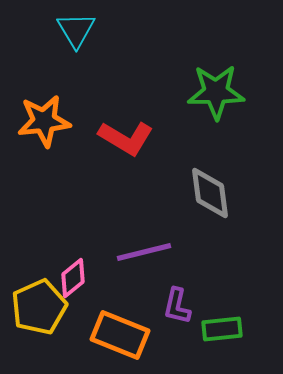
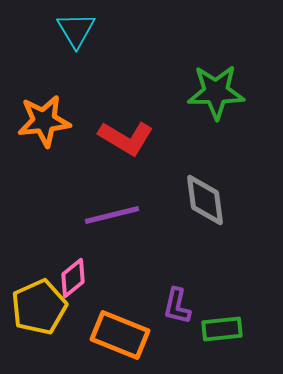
gray diamond: moved 5 px left, 7 px down
purple line: moved 32 px left, 37 px up
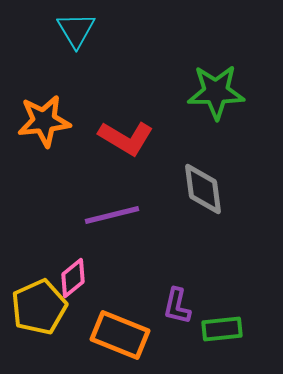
gray diamond: moved 2 px left, 11 px up
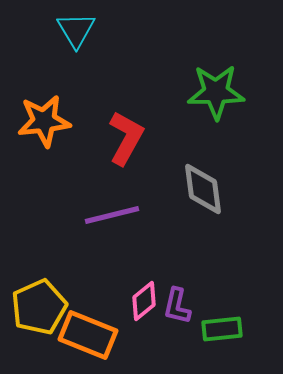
red L-shape: rotated 92 degrees counterclockwise
pink diamond: moved 71 px right, 23 px down
orange rectangle: moved 32 px left
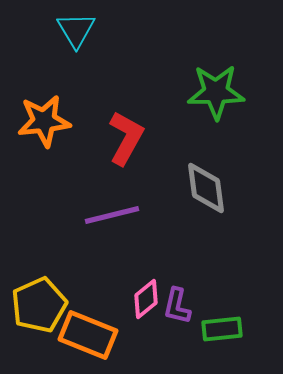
gray diamond: moved 3 px right, 1 px up
pink diamond: moved 2 px right, 2 px up
yellow pentagon: moved 2 px up
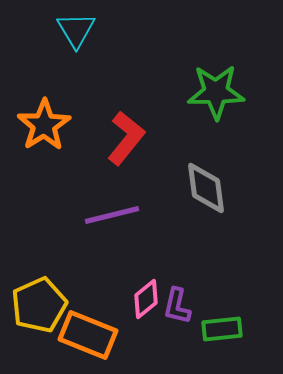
orange star: moved 4 px down; rotated 26 degrees counterclockwise
red L-shape: rotated 10 degrees clockwise
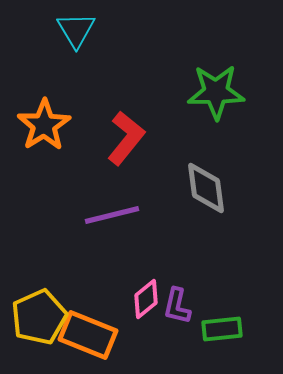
yellow pentagon: moved 12 px down
